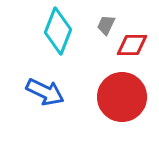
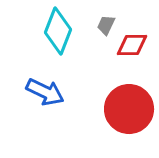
red circle: moved 7 px right, 12 px down
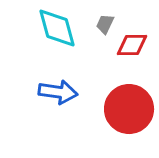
gray trapezoid: moved 1 px left, 1 px up
cyan diamond: moved 1 px left, 3 px up; rotated 36 degrees counterclockwise
blue arrow: moved 13 px right; rotated 18 degrees counterclockwise
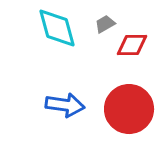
gray trapezoid: rotated 35 degrees clockwise
blue arrow: moved 7 px right, 13 px down
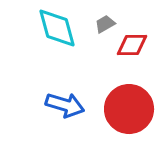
blue arrow: rotated 9 degrees clockwise
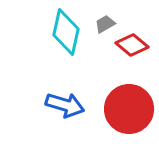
cyan diamond: moved 9 px right, 4 px down; rotated 27 degrees clockwise
red diamond: rotated 40 degrees clockwise
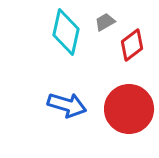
gray trapezoid: moved 2 px up
red diamond: rotated 76 degrees counterclockwise
blue arrow: moved 2 px right
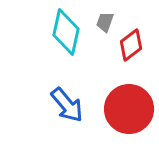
gray trapezoid: rotated 40 degrees counterclockwise
red diamond: moved 1 px left
blue arrow: rotated 33 degrees clockwise
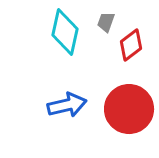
gray trapezoid: moved 1 px right
cyan diamond: moved 1 px left
blue arrow: rotated 63 degrees counterclockwise
